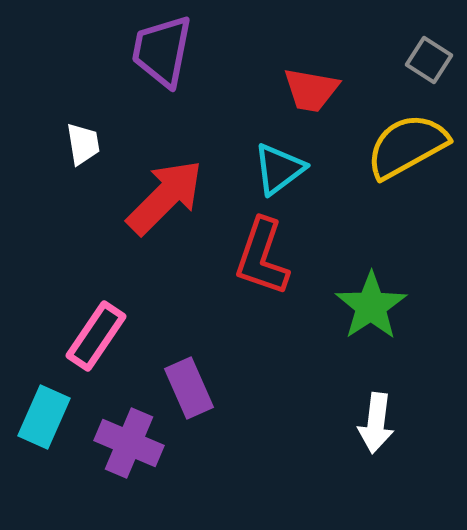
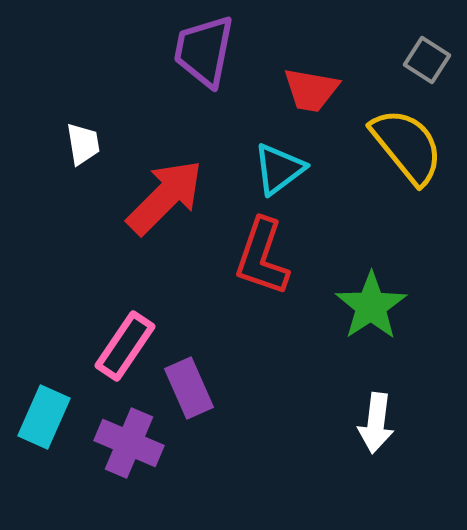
purple trapezoid: moved 42 px right
gray square: moved 2 px left
yellow semicircle: rotated 80 degrees clockwise
pink rectangle: moved 29 px right, 10 px down
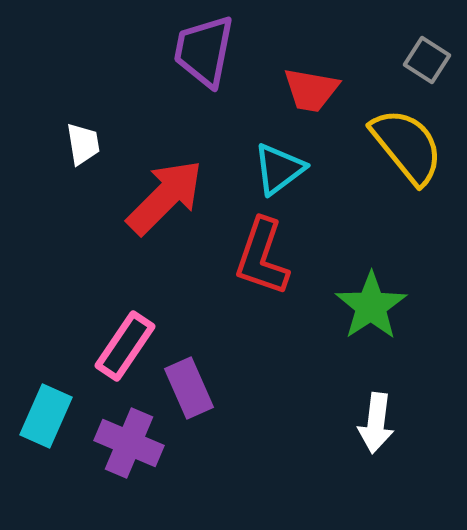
cyan rectangle: moved 2 px right, 1 px up
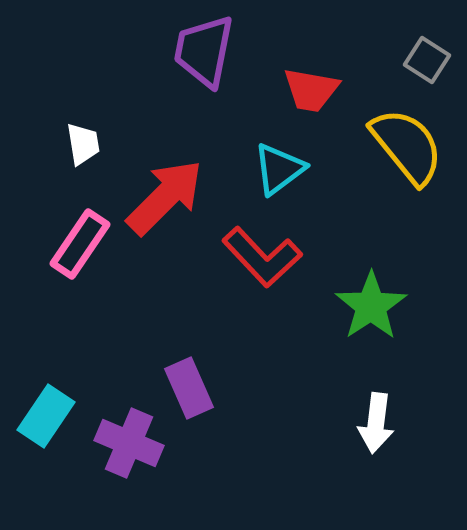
red L-shape: rotated 62 degrees counterclockwise
pink rectangle: moved 45 px left, 102 px up
cyan rectangle: rotated 10 degrees clockwise
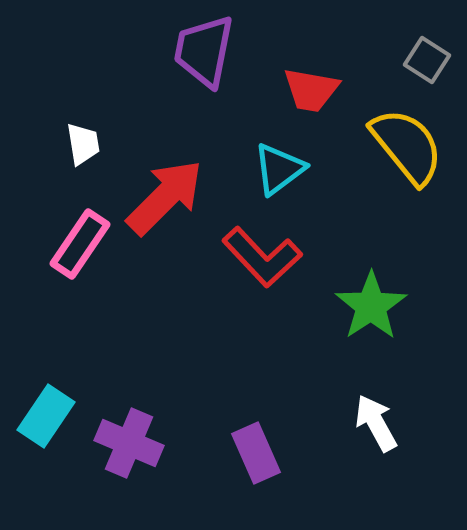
purple rectangle: moved 67 px right, 65 px down
white arrow: rotated 144 degrees clockwise
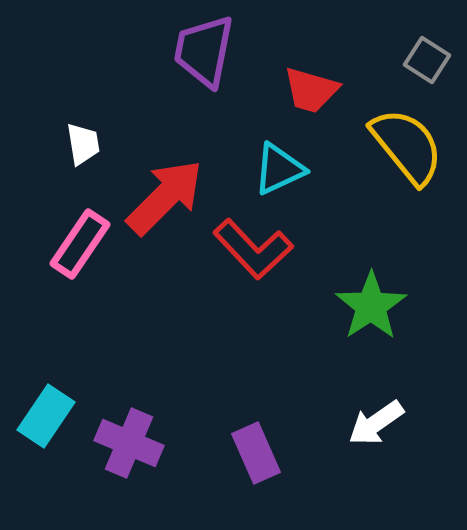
red trapezoid: rotated 6 degrees clockwise
cyan triangle: rotated 12 degrees clockwise
red L-shape: moved 9 px left, 8 px up
white arrow: rotated 96 degrees counterclockwise
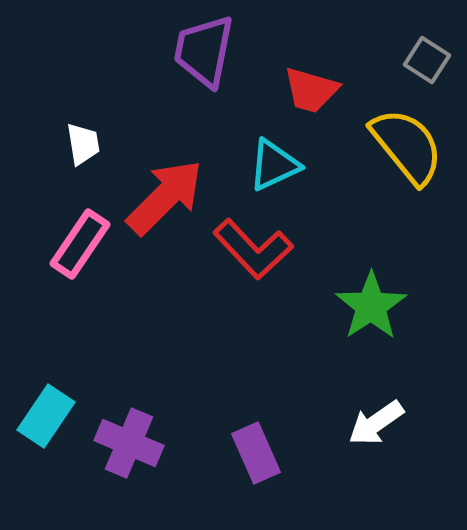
cyan triangle: moved 5 px left, 4 px up
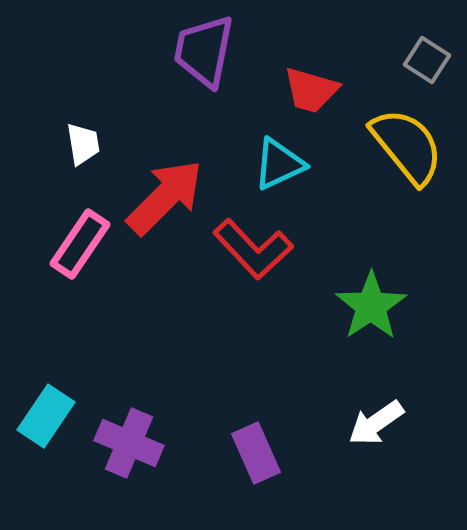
cyan triangle: moved 5 px right, 1 px up
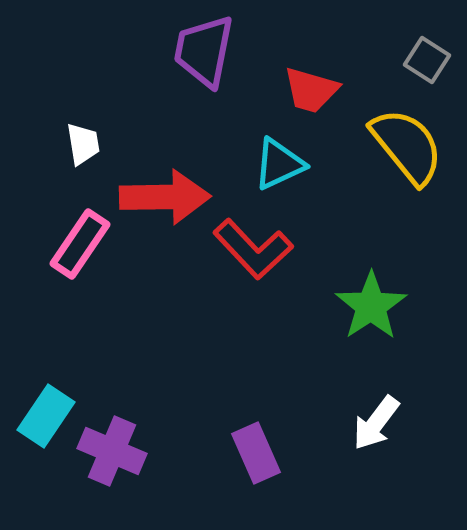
red arrow: rotated 44 degrees clockwise
white arrow: rotated 18 degrees counterclockwise
purple cross: moved 17 px left, 8 px down
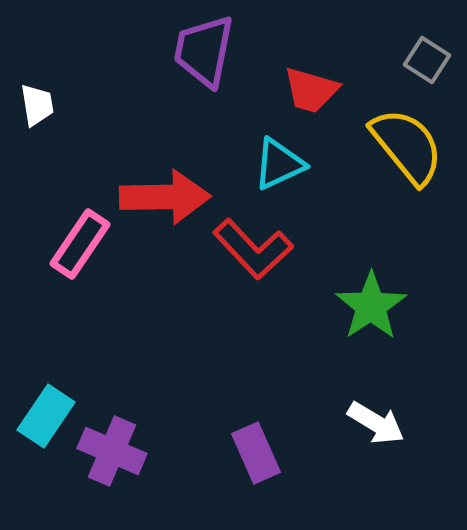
white trapezoid: moved 46 px left, 39 px up
white arrow: rotated 96 degrees counterclockwise
